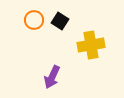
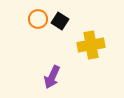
orange circle: moved 4 px right, 1 px up
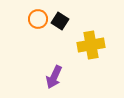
purple arrow: moved 2 px right
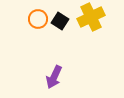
yellow cross: moved 28 px up; rotated 16 degrees counterclockwise
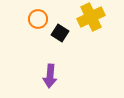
black square: moved 12 px down
purple arrow: moved 4 px left, 1 px up; rotated 20 degrees counterclockwise
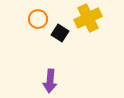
yellow cross: moved 3 px left, 1 px down
purple arrow: moved 5 px down
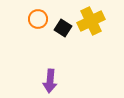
yellow cross: moved 3 px right, 3 px down
black square: moved 3 px right, 5 px up
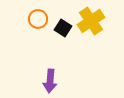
yellow cross: rotated 8 degrees counterclockwise
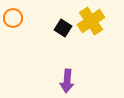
orange circle: moved 25 px left, 1 px up
purple arrow: moved 17 px right
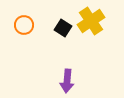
orange circle: moved 11 px right, 7 px down
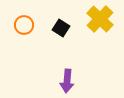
yellow cross: moved 9 px right, 2 px up; rotated 12 degrees counterclockwise
black square: moved 2 px left
